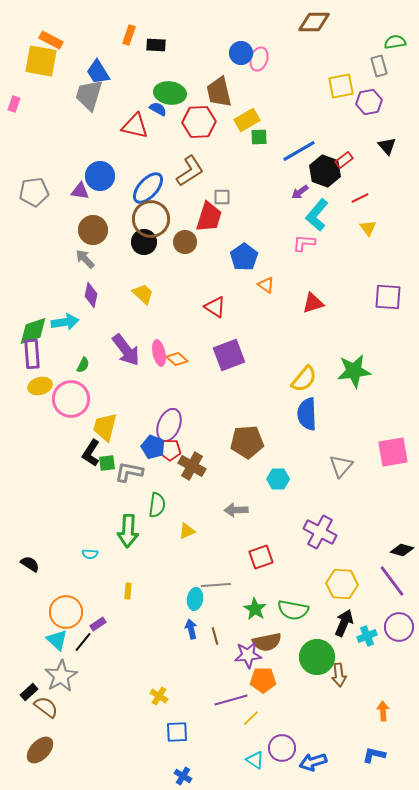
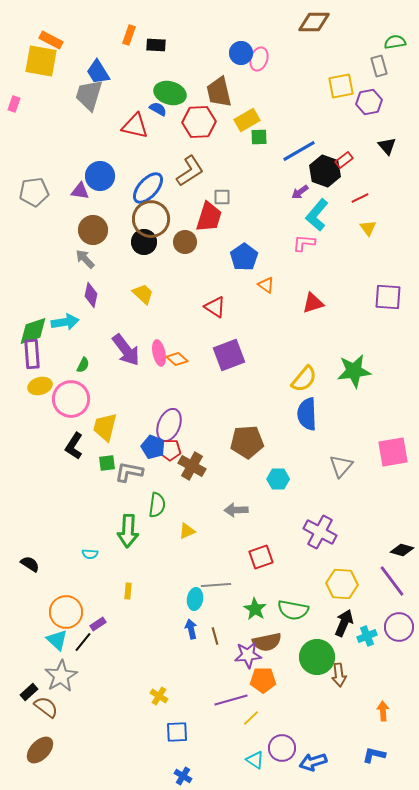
green ellipse at (170, 93): rotated 8 degrees clockwise
black L-shape at (91, 453): moved 17 px left, 7 px up
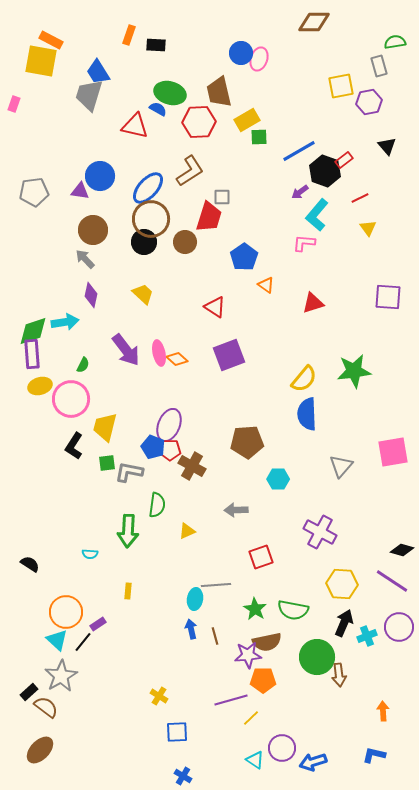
purple line at (392, 581): rotated 20 degrees counterclockwise
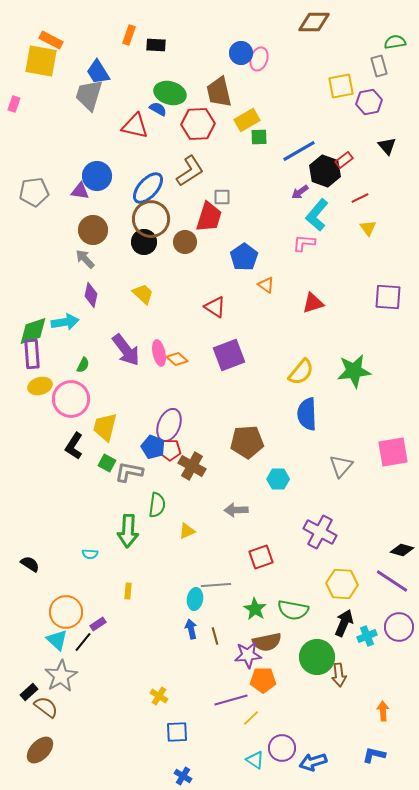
red hexagon at (199, 122): moved 1 px left, 2 px down
blue circle at (100, 176): moved 3 px left
yellow semicircle at (304, 379): moved 3 px left, 7 px up
green square at (107, 463): rotated 36 degrees clockwise
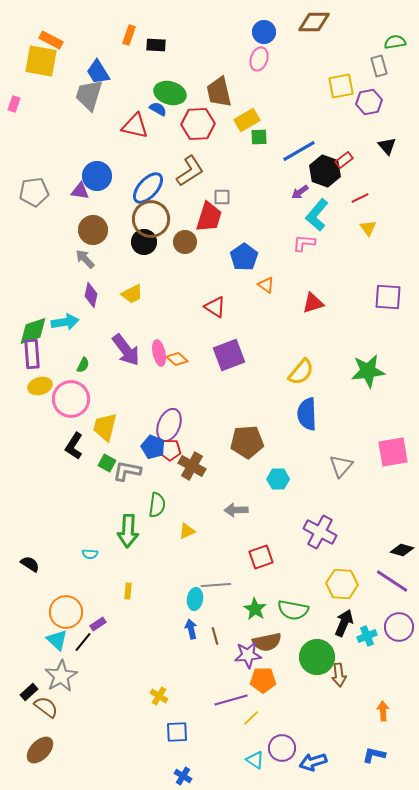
blue circle at (241, 53): moved 23 px right, 21 px up
yellow trapezoid at (143, 294): moved 11 px left; rotated 110 degrees clockwise
green star at (354, 371): moved 14 px right
gray L-shape at (129, 472): moved 2 px left, 1 px up
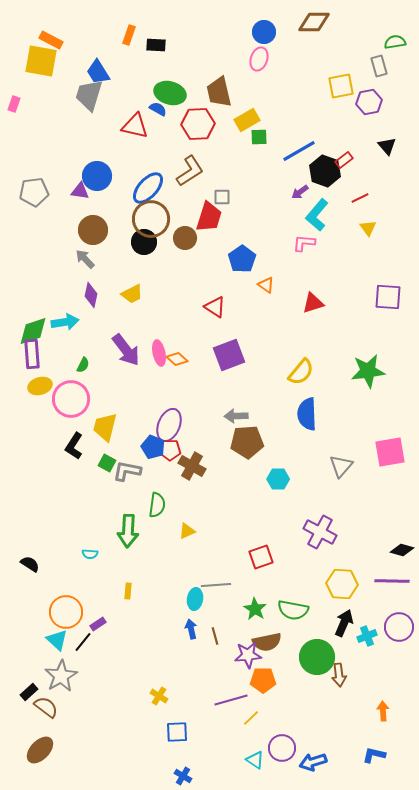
brown circle at (185, 242): moved 4 px up
blue pentagon at (244, 257): moved 2 px left, 2 px down
pink square at (393, 452): moved 3 px left
gray arrow at (236, 510): moved 94 px up
purple line at (392, 581): rotated 32 degrees counterclockwise
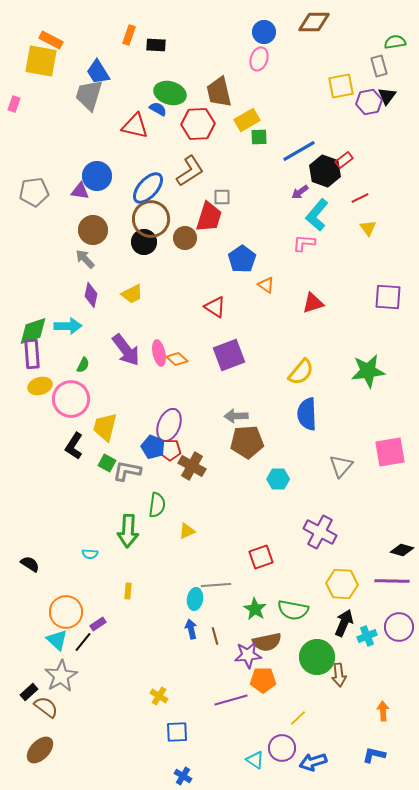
black triangle at (387, 146): moved 50 px up; rotated 18 degrees clockwise
cyan arrow at (65, 322): moved 3 px right, 4 px down; rotated 8 degrees clockwise
yellow line at (251, 718): moved 47 px right
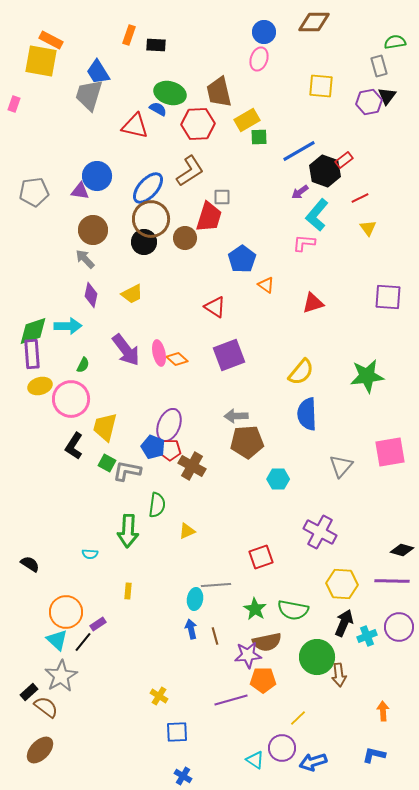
yellow square at (341, 86): moved 20 px left; rotated 16 degrees clockwise
green star at (368, 371): moved 1 px left, 5 px down
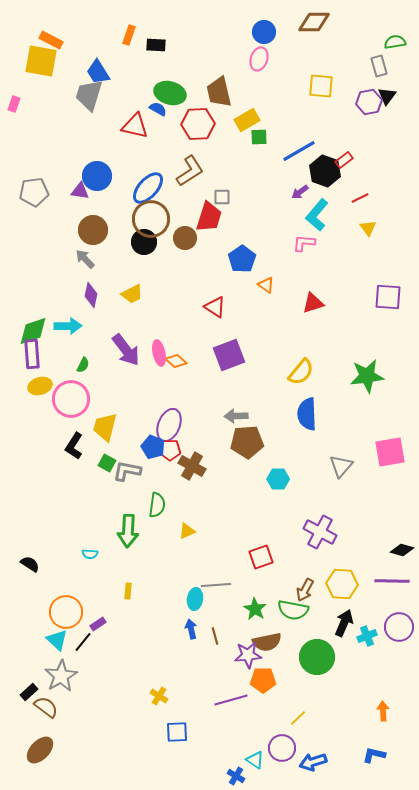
orange diamond at (177, 359): moved 1 px left, 2 px down
brown arrow at (339, 675): moved 34 px left, 85 px up; rotated 35 degrees clockwise
blue cross at (183, 776): moved 53 px right
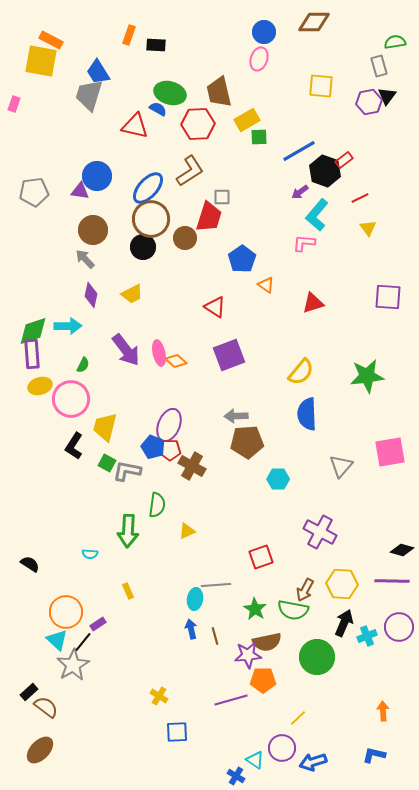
black circle at (144, 242): moved 1 px left, 5 px down
yellow rectangle at (128, 591): rotated 28 degrees counterclockwise
gray star at (61, 676): moved 12 px right, 11 px up
